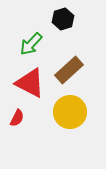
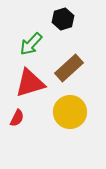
brown rectangle: moved 2 px up
red triangle: rotated 44 degrees counterclockwise
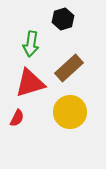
green arrow: rotated 35 degrees counterclockwise
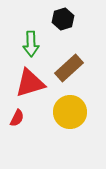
green arrow: rotated 10 degrees counterclockwise
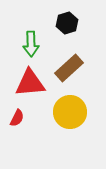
black hexagon: moved 4 px right, 4 px down
red triangle: rotated 12 degrees clockwise
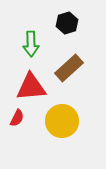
red triangle: moved 1 px right, 4 px down
yellow circle: moved 8 px left, 9 px down
